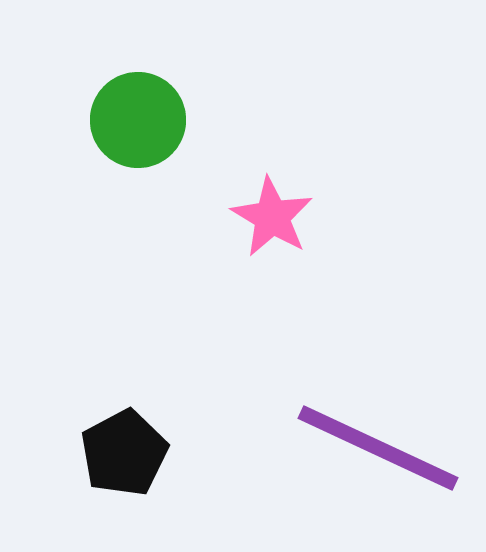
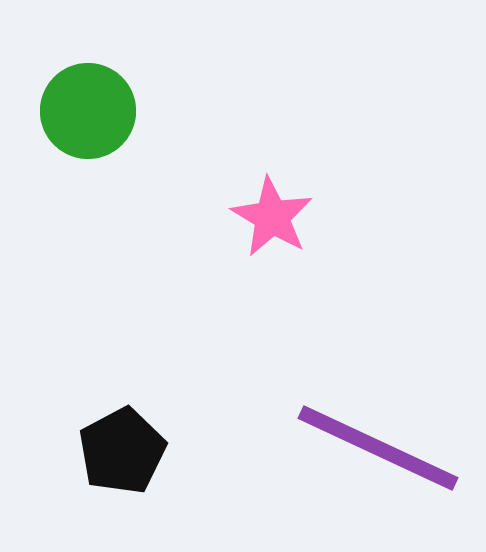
green circle: moved 50 px left, 9 px up
black pentagon: moved 2 px left, 2 px up
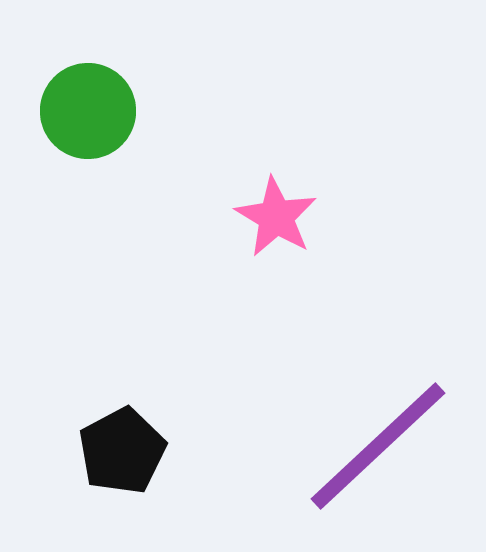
pink star: moved 4 px right
purple line: moved 2 px up; rotated 68 degrees counterclockwise
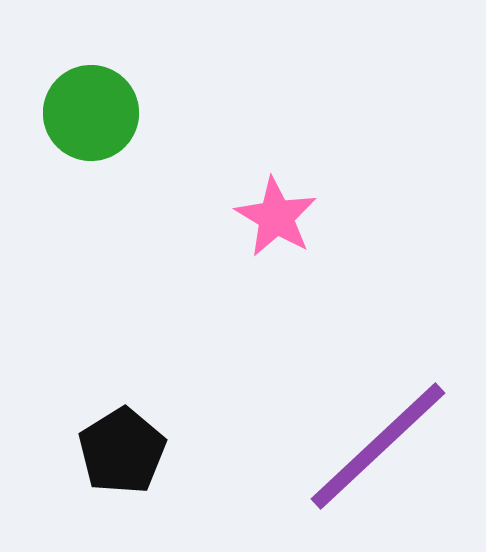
green circle: moved 3 px right, 2 px down
black pentagon: rotated 4 degrees counterclockwise
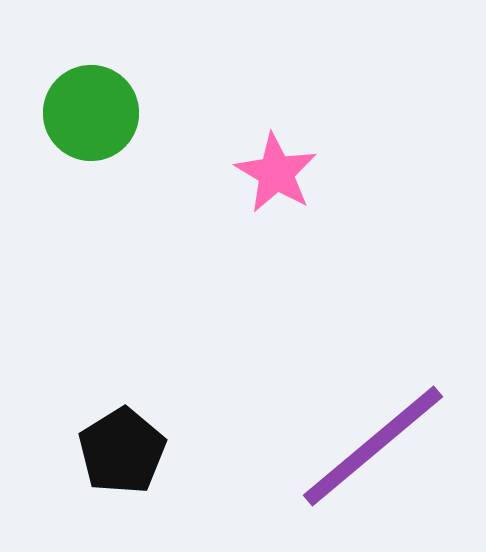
pink star: moved 44 px up
purple line: moved 5 px left; rotated 3 degrees clockwise
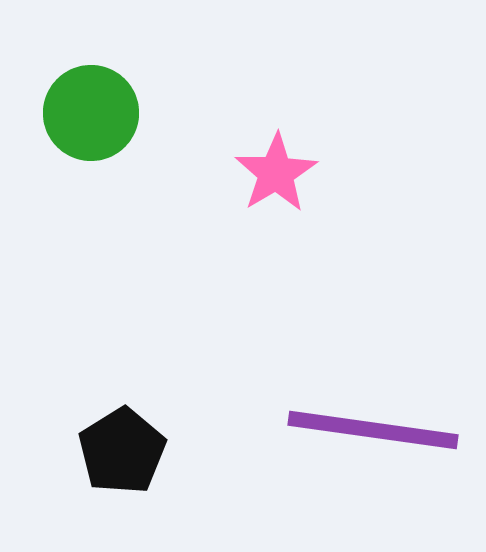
pink star: rotated 10 degrees clockwise
purple line: moved 16 px up; rotated 48 degrees clockwise
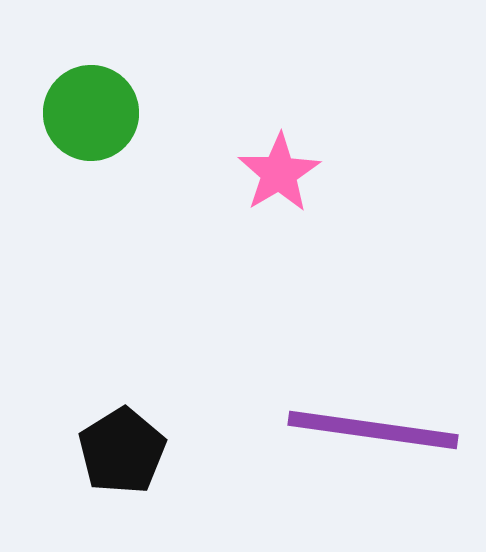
pink star: moved 3 px right
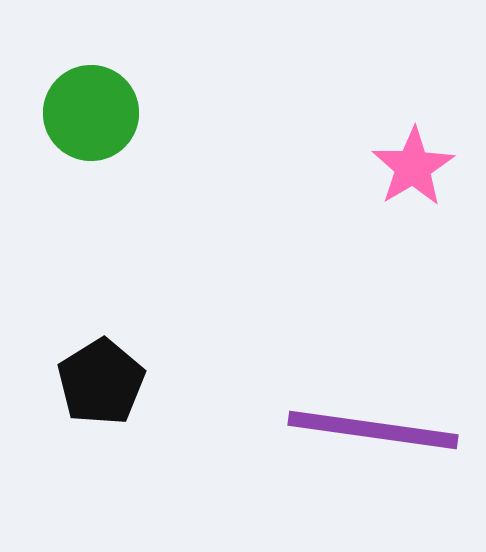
pink star: moved 134 px right, 6 px up
black pentagon: moved 21 px left, 69 px up
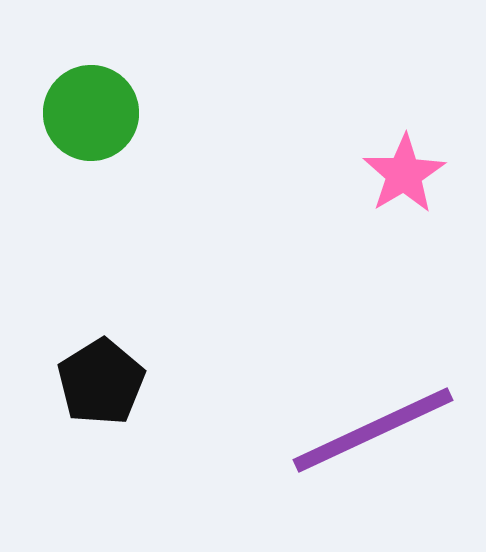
pink star: moved 9 px left, 7 px down
purple line: rotated 33 degrees counterclockwise
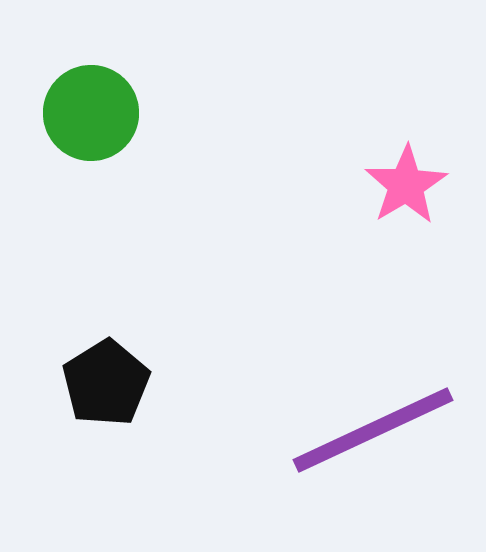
pink star: moved 2 px right, 11 px down
black pentagon: moved 5 px right, 1 px down
